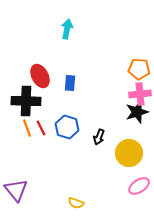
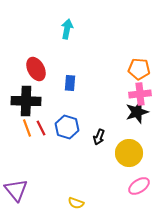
red ellipse: moved 4 px left, 7 px up
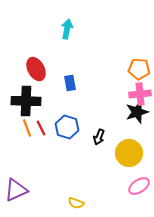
blue rectangle: rotated 14 degrees counterclockwise
purple triangle: rotated 45 degrees clockwise
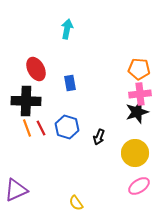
yellow circle: moved 6 px right
yellow semicircle: rotated 35 degrees clockwise
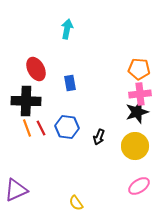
blue hexagon: rotated 10 degrees counterclockwise
yellow circle: moved 7 px up
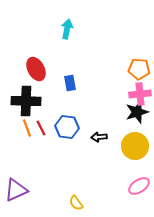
black arrow: rotated 63 degrees clockwise
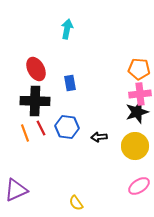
black cross: moved 9 px right
orange line: moved 2 px left, 5 px down
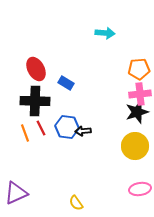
cyan arrow: moved 38 px right, 4 px down; rotated 84 degrees clockwise
orange pentagon: rotated 10 degrees counterclockwise
blue rectangle: moved 4 px left; rotated 49 degrees counterclockwise
black arrow: moved 16 px left, 6 px up
pink ellipse: moved 1 px right, 3 px down; rotated 25 degrees clockwise
purple triangle: moved 3 px down
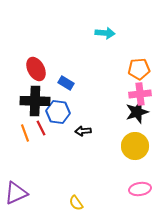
blue hexagon: moved 9 px left, 15 px up
